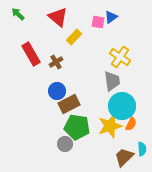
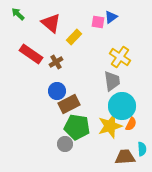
red triangle: moved 7 px left, 6 px down
red rectangle: rotated 25 degrees counterclockwise
brown trapezoid: moved 1 px right; rotated 40 degrees clockwise
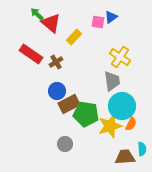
green arrow: moved 19 px right
green pentagon: moved 9 px right, 13 px up
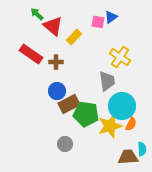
red triangle: moved 2 px right, 3 px down
brown cross: rotated 32 degrees clockwise
gray trapezoid: moved 5 px left
brown trapezoid: moved 3 px right
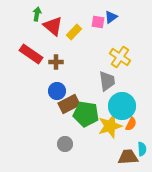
green arrow: rotated 56 degrees clockwise
yellow rectangle: moved 5 px up
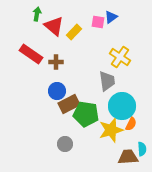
red triangle: moved 1 px right
yellow star: moved 1 px right, 4 px down
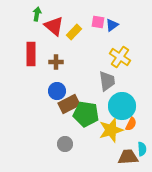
blue triangle: moved 1 px right, 8 px down
red rectangle: rotated 55 degrees clockwise
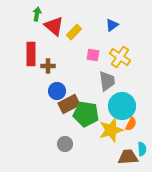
pink square: moved 5 px left, 33 px down
brown cross: moved 8 px left, 4 px down
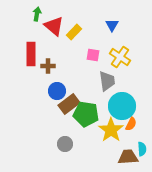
blue triangle: rotated 24 degrees counterclockwise
brown rectangle: rotated 10 degrees counterclockwise
yellow star: rotated 20 degrees counterclockwise
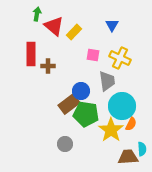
yellow cross: moved 1 px down; rotated 10 degrees counterclockwise
blue circle: moved 24 px right
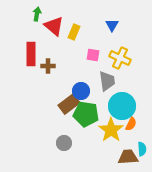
yellow rectangle: rotated 21 degrees counterclockwise
gray circle: moved 1 px left, 1 px up
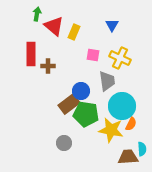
yellow star: rotated 25 degrees counterclockwise
